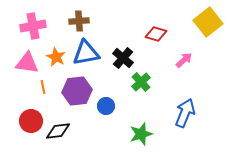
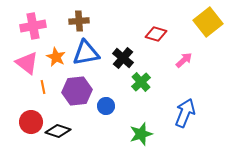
pink triangle: rotated 30 degrees clockwise
red circle: moved 1 px down
black diamond: rotated 25 degrees clockwise
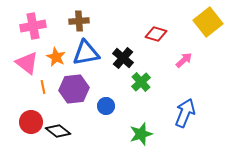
purple hexagon: moved 3 px left, 2 px up
black diamond: rotated 20 degrees clockwise
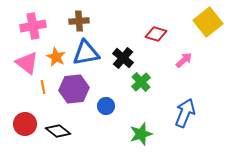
red circle: moved 6 px left, 2 px down
